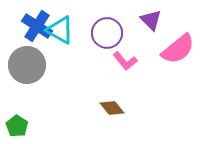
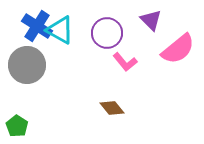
pink L-shape: moved 1 px down
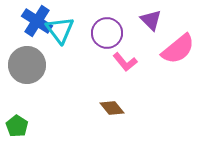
blue cross: moved 5 px up
cyan triangle: rotated 24 degrees clockwise
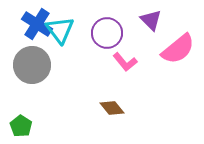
blue cross: moved 3 px down
gray circle: moved 5 px right
green pentagon: moved 4 px right
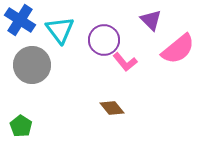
blue cross: moved 17 px left, 4 px up
purple circle: moved 3 px left, 7 px down
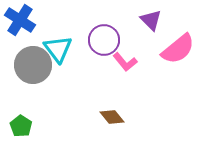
cyan triangle: moved 2 px left, 19 px down
gray circle: moved 1 px right
brown diamond: moved 9 px down
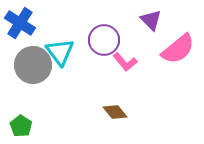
blue cross: moved 3 px down
cyan triangle: moved 2 px right, 3 px down
brown diamond: moved 3 px right, 5 px up
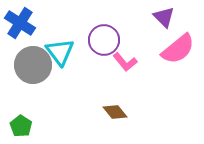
purple triangle: moved 13 px right, 3 px up
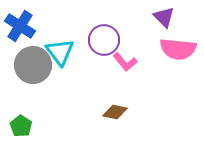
blue cross: moved 3 px down
pink semicircle: rotated 45 degrees clockwise
brown diamond: rotated 40 degrees counterclockwise
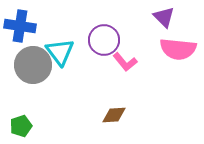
blue cross: rotated 24 degrees counterclockwise
brown diamond: moved 1 px left, 3 px down; rotated 15 degrees counterclockwise
green pentagon: rotated 20 degrees clockwise
